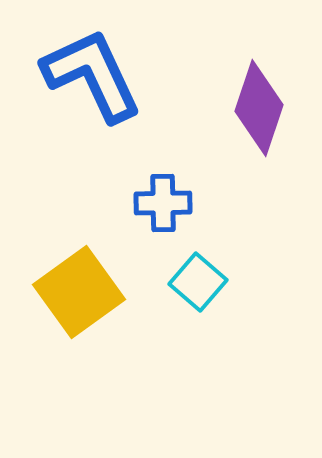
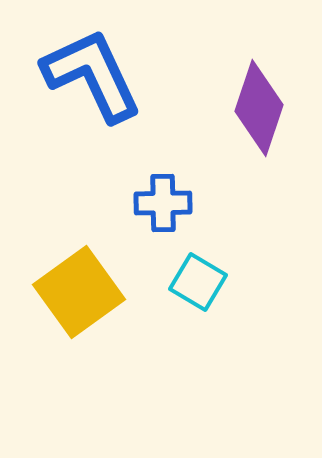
cyan square: rotated 10 degrees counterclockwise
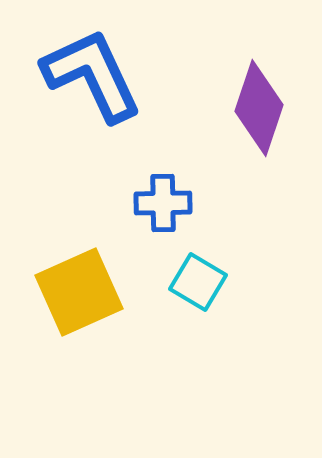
yellow square: rotated 12 degrees clockwise
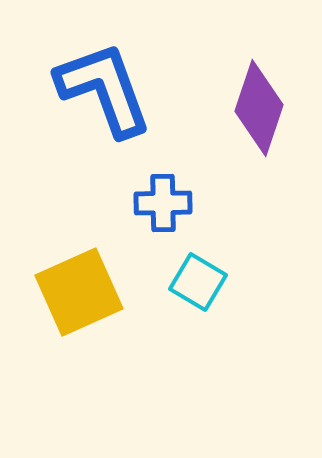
blue L-shape: moved 12 px right, 14 px down; rotated 5 degrees clockwise
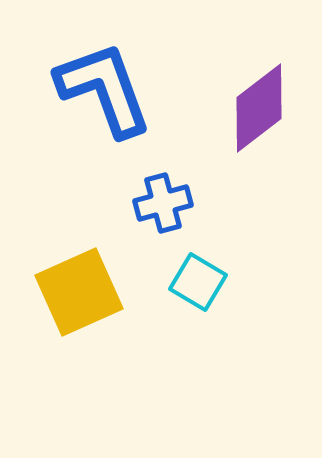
purple diamond: rotated 34 degrees clockwise
blue cross: rotated 14 degrees counterclockwise
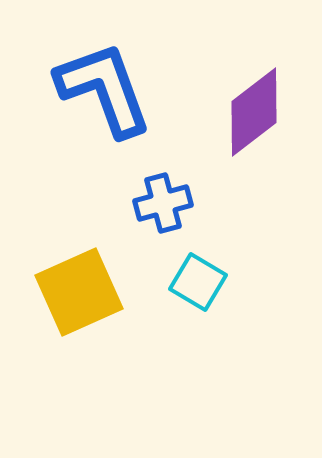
purple diamond: moved 5 px left, 4 px down
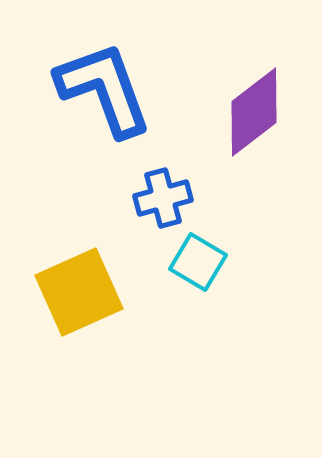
blue cross: moved 5 px up
cyan square: moved 20 px up
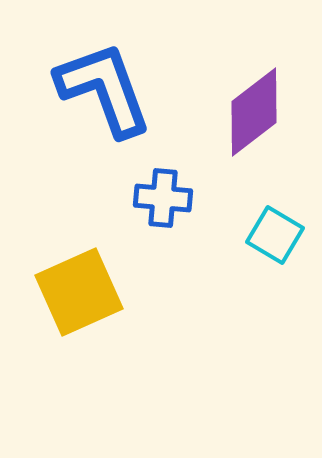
blue cross: rotated 20 degrees clockwise
cyan square: moved 77 px right, 27 px up
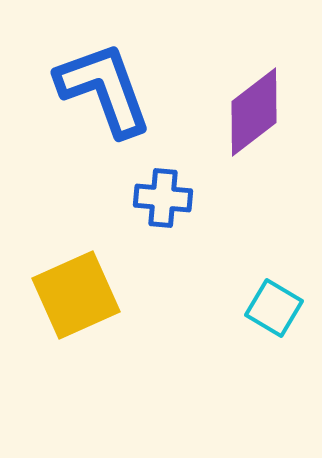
cyan square: moved 1 px left, 73 px down
yellow square: moved 3 px left, 3 px down
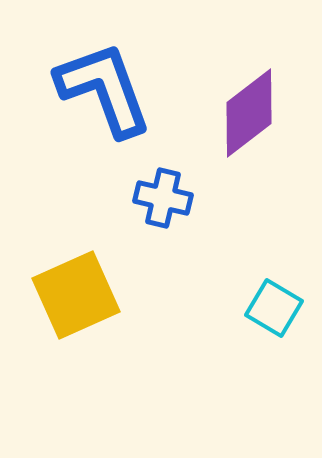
purple diamond: moved 5 px left, 1 px down
blue cross: rotated 8 degrees clockwise
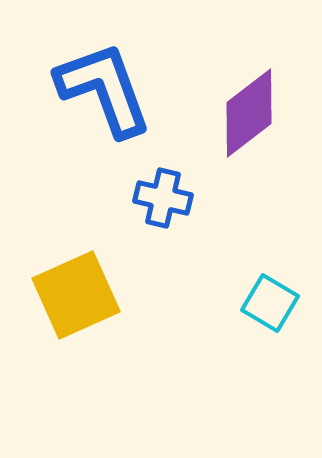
cyan square: moved 4 px left, 5 px up
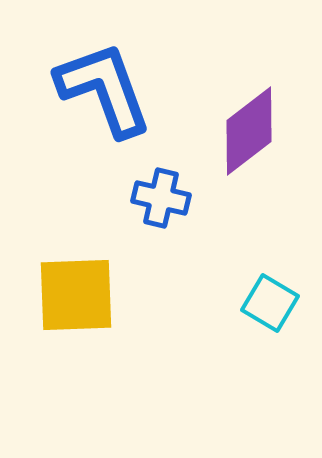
purple diamond: moved 18 px down
blue cross: moved 2 px left
yellow square: rotated 22 degrees clockwise
